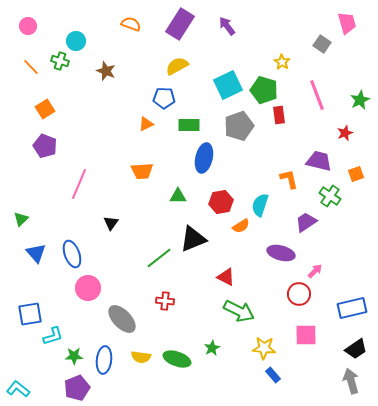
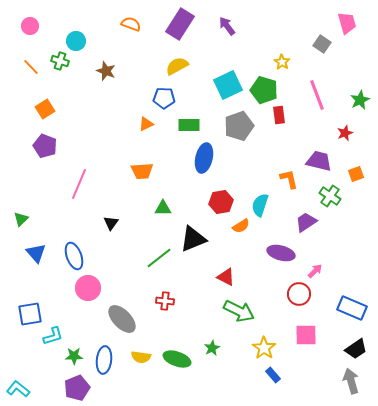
pink circle at (28, 26): moved 2 px right
green triangle at (178, 196): moved 15 px left, 12 px down
blue ellipse at (72, 254): moved 2 px right, 2 px down
blue rectangle at (352, 308): rotated 36 degrees clockwise
yellow star at (264, 348): rotated 30 degrees clockwise
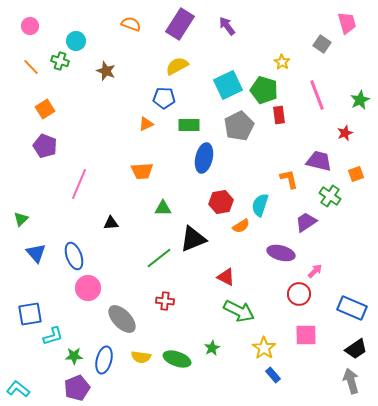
gray pentagon at (239, 126): rotated 8 degrees counterclockwise
black triangle at (111, 223): rotated 49 degrees clockwise
blue ellipse at (104, 360): rotated 8 degrees clockwise
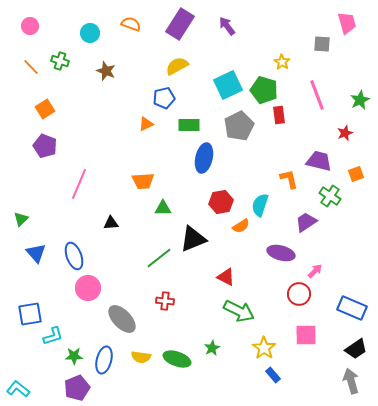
cyan circle at (76, 41): moved 14 px right, 8 px up
gray square at (322, 44): rotated 30 degrees counterclockwise
blue pentagon at (164, 98): rotated 15 degrees counterclockwise
orange trapezoid at (142, 171): moved 1 px right, 10 px down
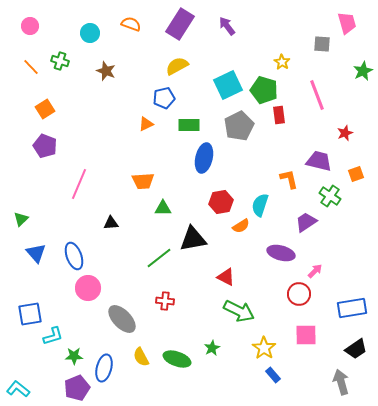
green star at (360, 100): moved 3 px right, 29 px up
black triangle at (193, 239): rotated 12 degrees clockwise
blue rectangle at (352, 308): rotated 32 degrees counterclockwise
yellow semicircle at (141, 357): rotated 54 degrees clockwise
blue ellipse at (104, 360): moved 8 px down
gray arrow at (351, 381): moved 10 px left, 1 px down
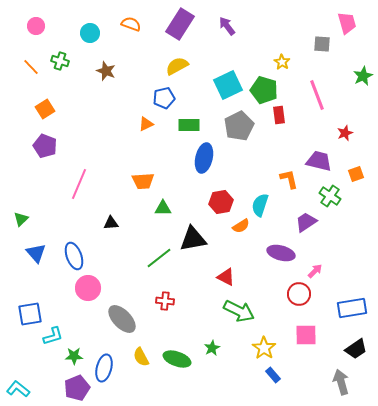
pink circle at (30, 26): moved 6 px right
green star at (363, 71): moved 5 px down
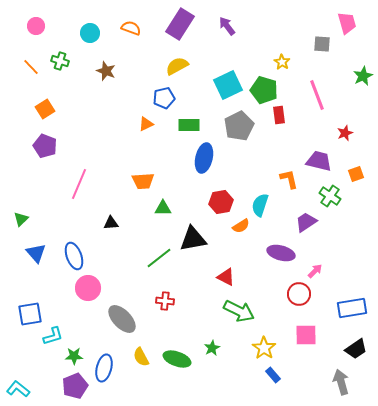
orange semicircle at (131, 24): moved 4 px down
purple pentagon at (77, 388): moved 2 px left, 2 px up
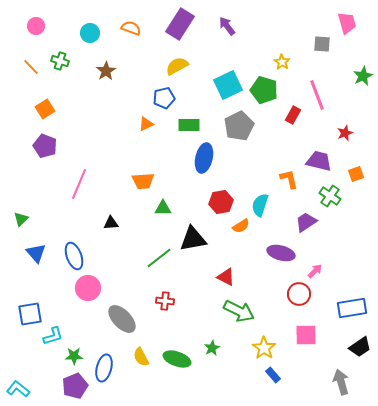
brown star at (106, 71): rotated 18 degrees clockwise
red rectangle at (279, 115): moved 14 px right; rotated 36 degrees clockwise
black trapezoid at (356, 349): moved 4 px right, 2 px up
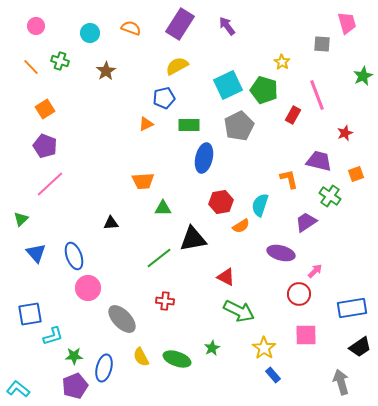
pink line at (79, 184): moved 29 px left; rotated 24 degrees clockwise
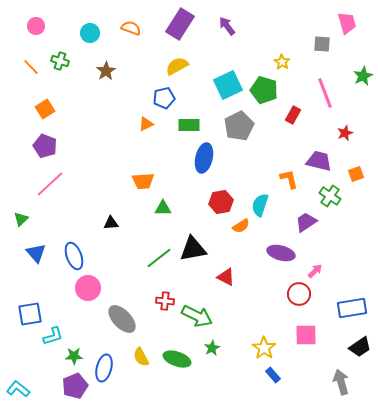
pink line at (317, 95): moved 8 px right, 2 px up
black triangle at (193, 239): moved 10 px down
green arrow at (239, 311): moved 42 px left, 5 px down
